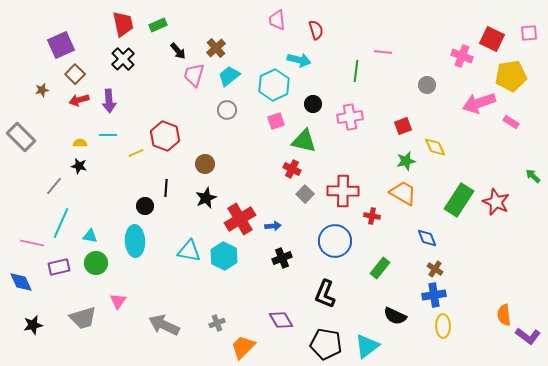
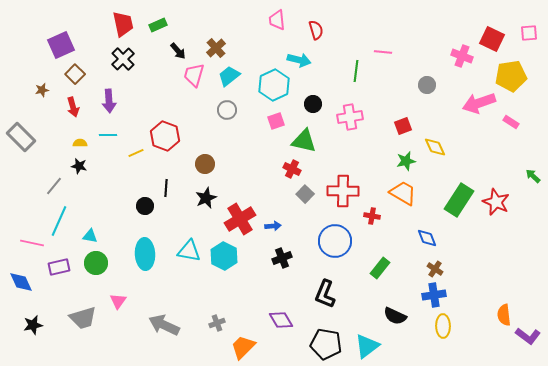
red arrow at (79, 100): moved 6 px left, 7 px down; rotated 90 degrees counterclockwise
cyan line at (61, 223): moved 2 px left, 2 px up
cyan ellipse at (135, 241): moved 10 px right, 13 px down
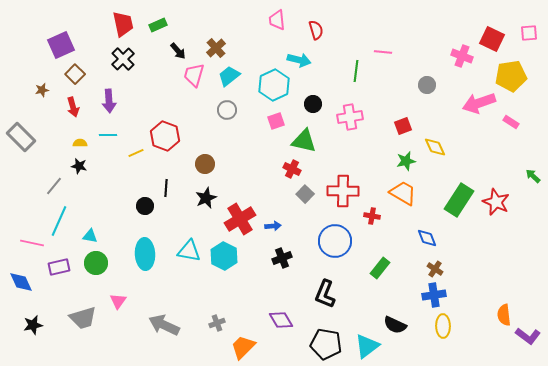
black semicircle at (395, 316): moved 9 px down
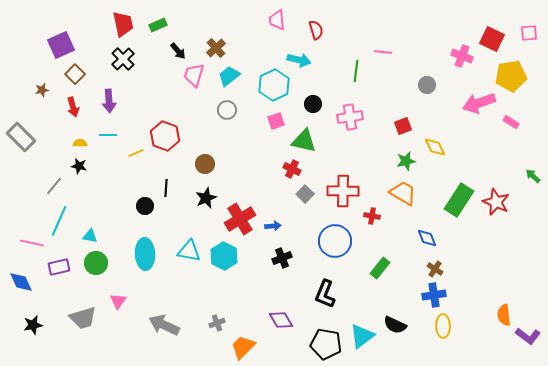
cyan triangle at (367, 346): moved 5 px left, 10 px up
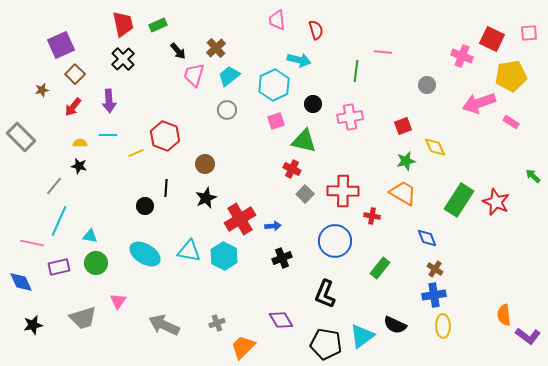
red arrow at (73, 107): rotated 54 degrees clockwise
cyan ellipse at (145, 254): rotated 56 degrees counterclockwise
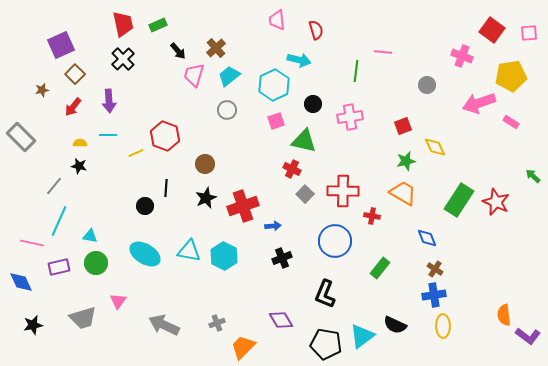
red square at (492, 39): moved 9 px up; rotated 10 degrees clockwise
red cross at (240, 219): moved 3 px right, 13 px up; rotated 12 degrees clockwise
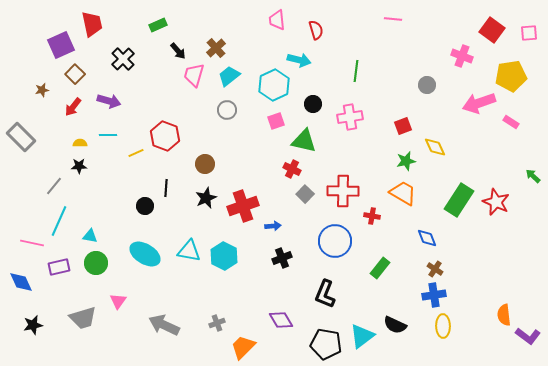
red trapezoid at (123, 24): moved 31 px left
pink line at (383, 52): moved 10 px right, 33 px up
purple arrow at (109, 101): rotated 70 degrees counterclockwise
black star at (79, 166): rotated 14 degrees counterclockwise
